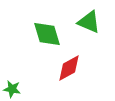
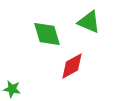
red diamond: moved 3 px right, 2 px up
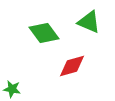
green diamond: moved 3 px left, 1 px up; rotated 20 degrees counterclockwise
red diamond: rotated 12 degrees clockwise
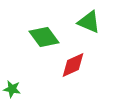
green diamond: moved 4 px down
red diamond: moved 1 px right, 1 px up; rotated 8 degrees counterclockwise
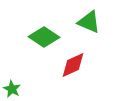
green diamond: rotated 20 degrees counterclockwise
green star: rotated 18 degrees clockwise
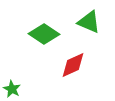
green diamond: moved 3 px up
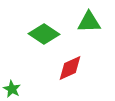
green triangle: rotated 25 degrees counterclockwise
red diamond: moved 3 px left, 3 px down
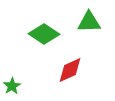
red diamond: moved 2 px down
green star: moved 3 px up; rotated 12 degrees clockwise
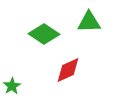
red diamond: moved 2 px left
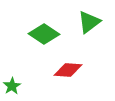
green triangle: rotated 35 degrees counterclockwise
red diamond: rotated 28 degrees clockwise
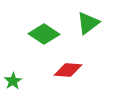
green triangle: moved 1 px left, 1 px down
green star: moved 1 px right, 5 px up
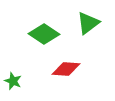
red diamond: moved 2 px left, 1 px up
green star: rotated 18 degrees counterclockwise
